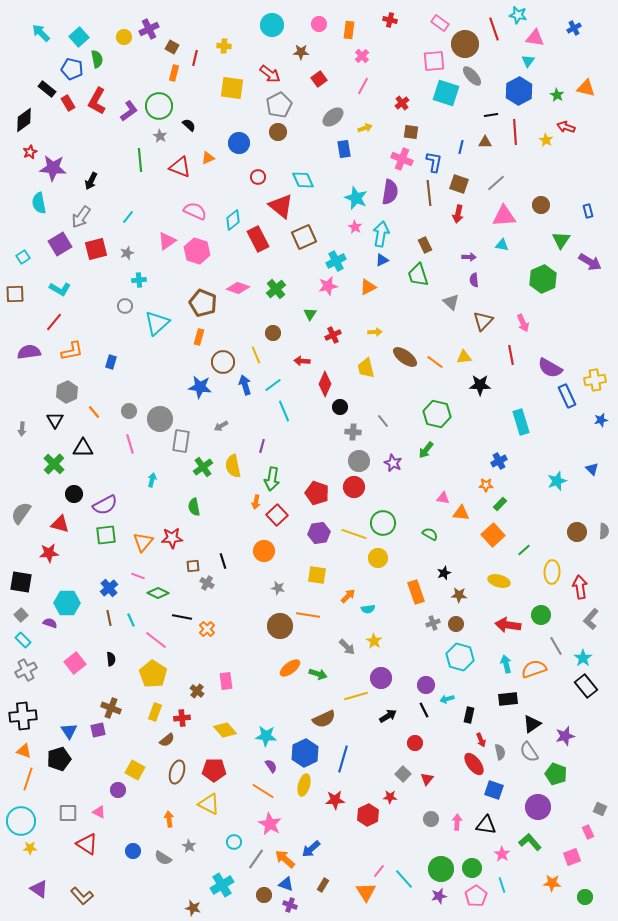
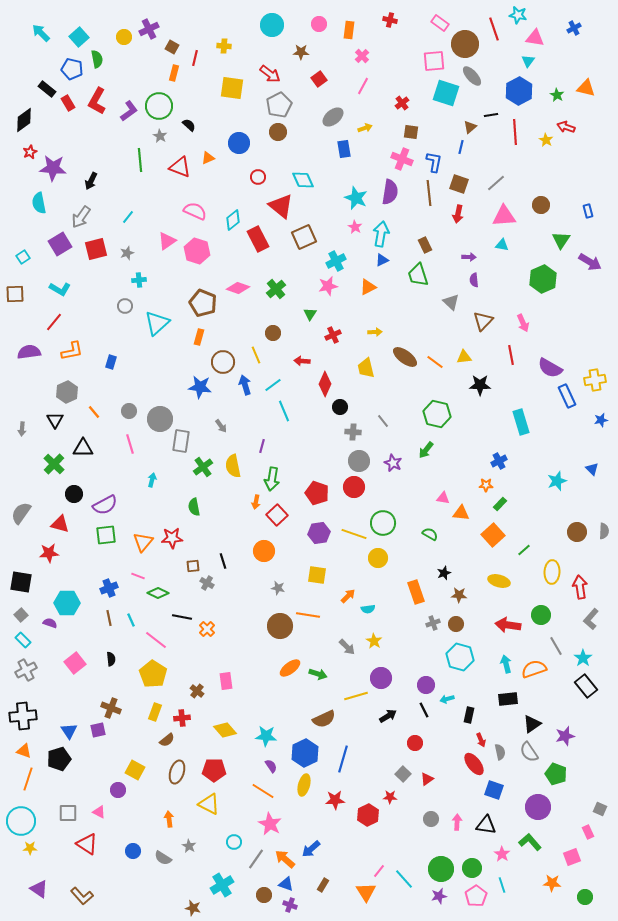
brown triangle at (485, 142): moved 15 px left, 15 px up; rotated 40 degrees counterclockwise
gray arrow at (221, 426): rotated 96 degrees counterclockwise
blue cross at (109, 588): rotated 18 degrees clockwise
red triangle at (427, 779): rotated 16 degrees clockwise
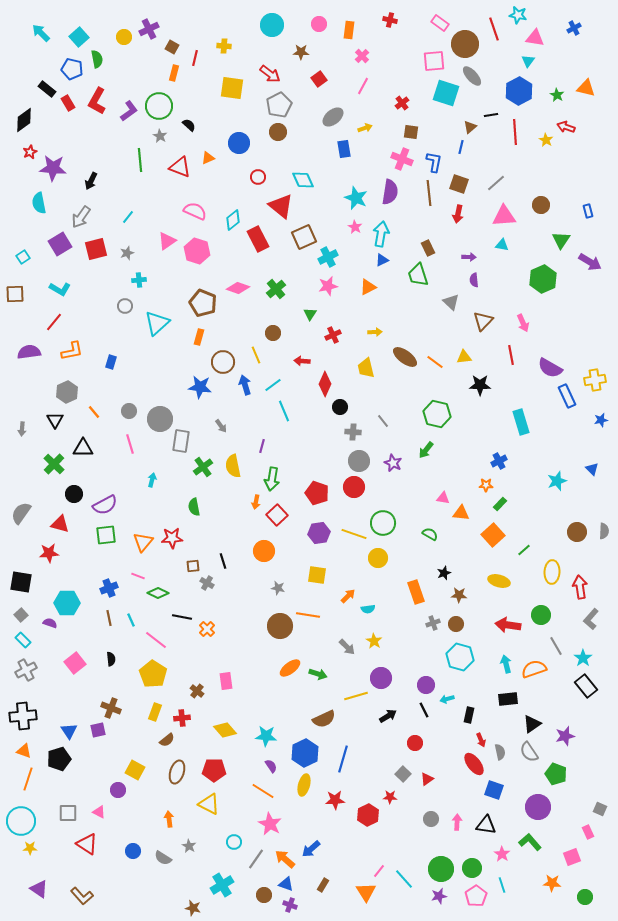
brown rectangle at (425, 245): moved 3 px right, 3 px down
cyan cross at (336, 261): moved 8 px left, 4 px up
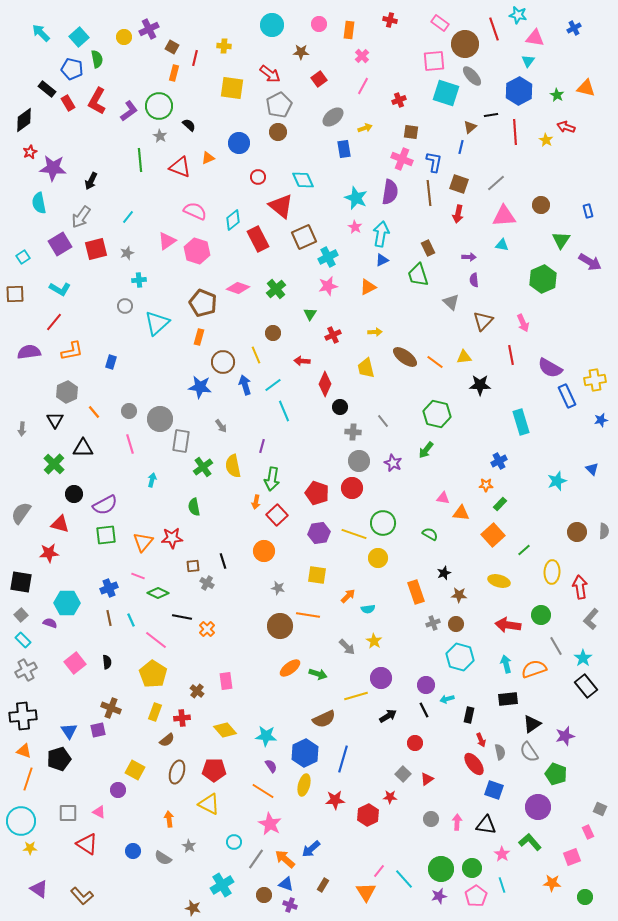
red cross at (402, 103): moved 3 px left, 3 px up; rotated 16 degrees clockwise
red circle at (354, 487): moved 2 px left, 1 px down
black semicircle at (111, 659): moved 4 px left, 3 px down
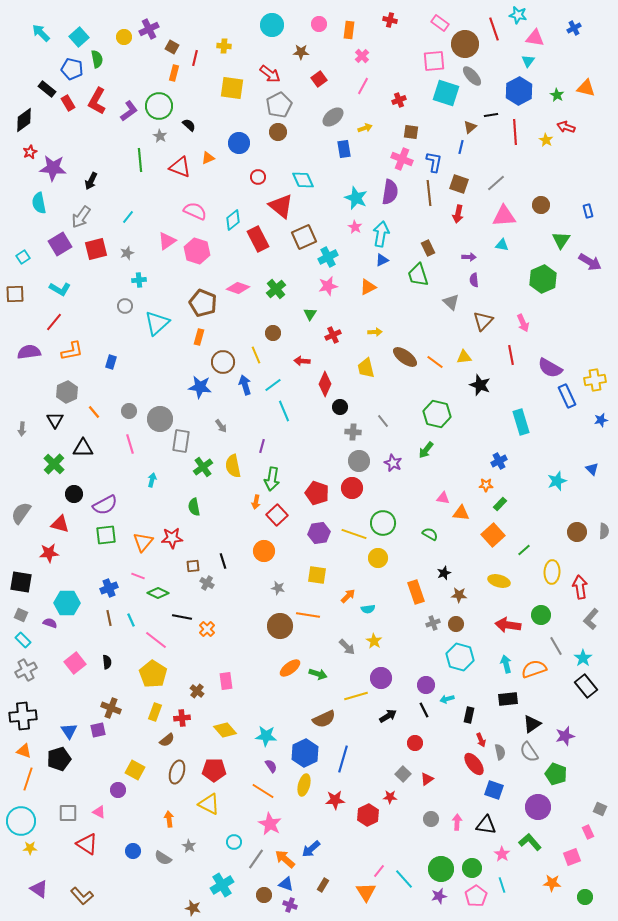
black star at (480, 385): rotated 20 degrees clockwise
gray square at (21, 615): rotated 24 degrees counterclockwise
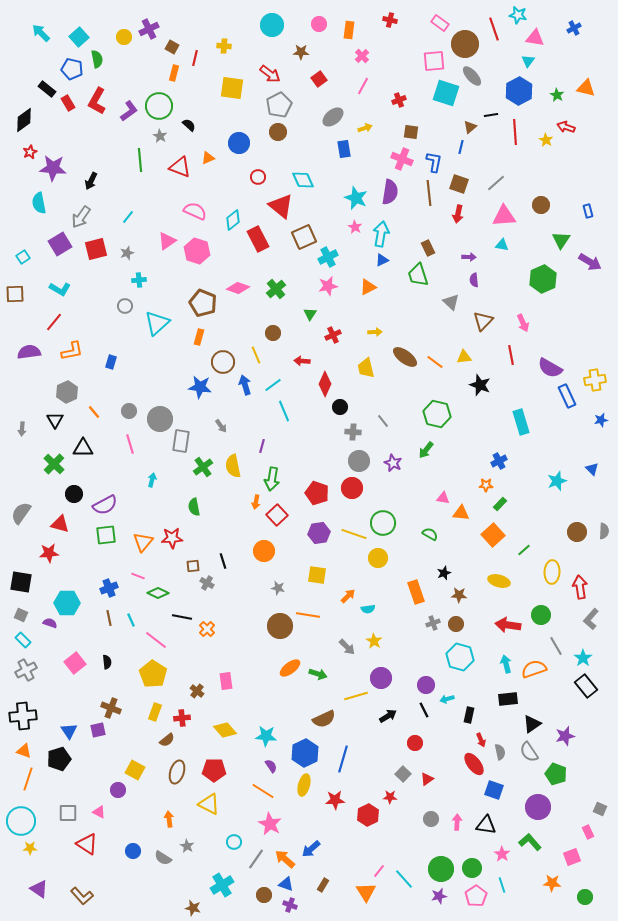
gray star at (189, 846): moved 2 px left
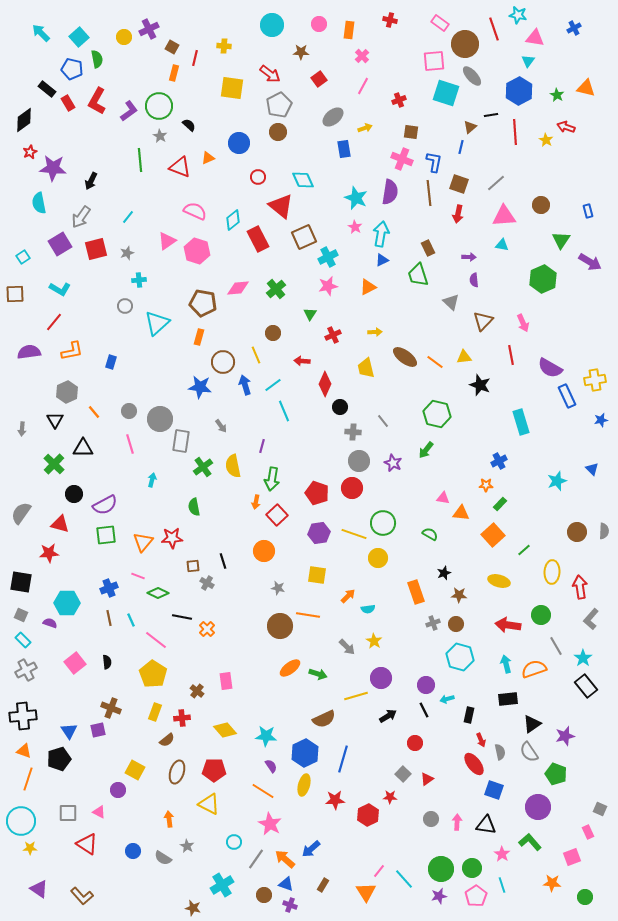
pink diamond at (238, 288): rotated 25 degrees counterclockwise
brown pentagon at (203, 303): rotated 12 degrees counterclockwise
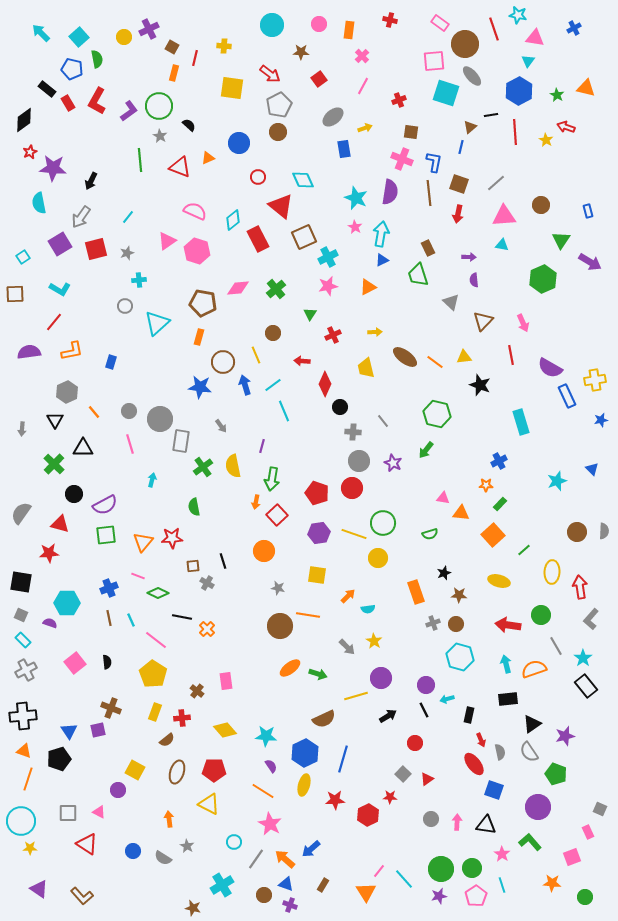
green semicircle at (430, 534): rotated 133 degrees clockwise
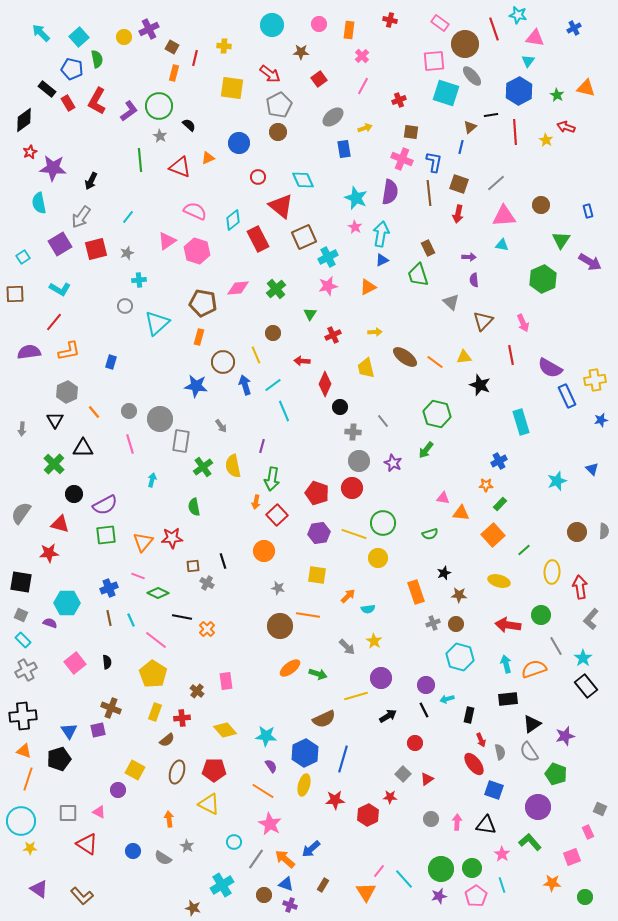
orange L-shape at (72, 351): moved 3 px left
blue star at (200, 387): moved 4 px left, 1 px up
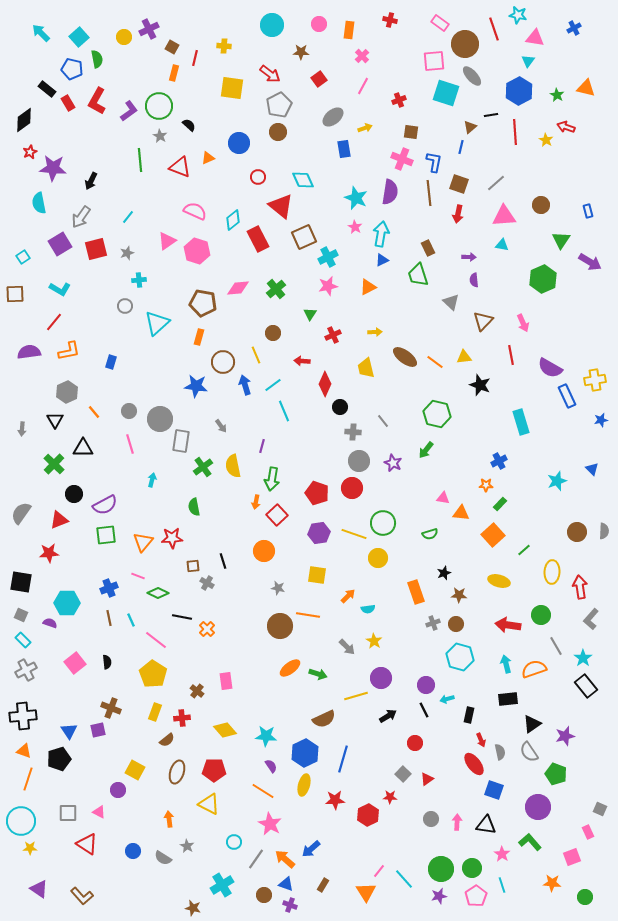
red triangle at (60, 524): moved 1 px left, 4 px up; rotated 36 degrees counterclockwise
